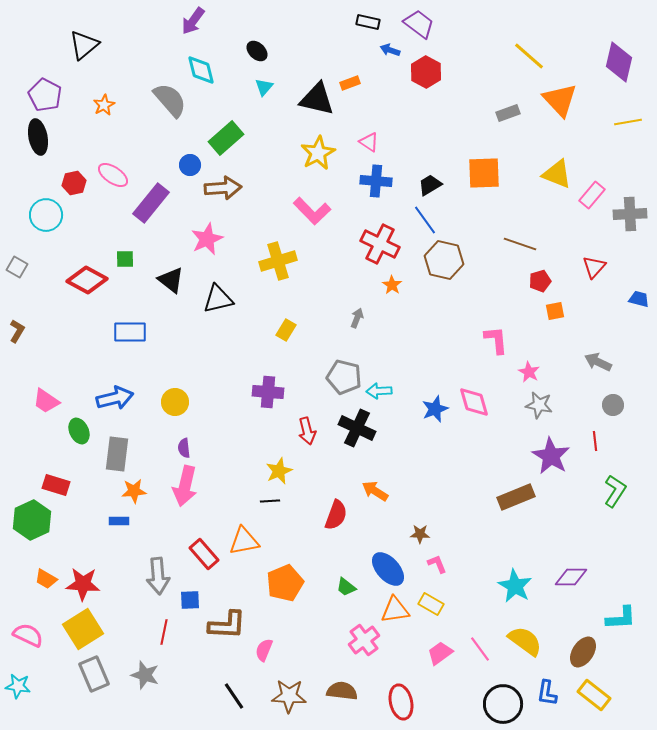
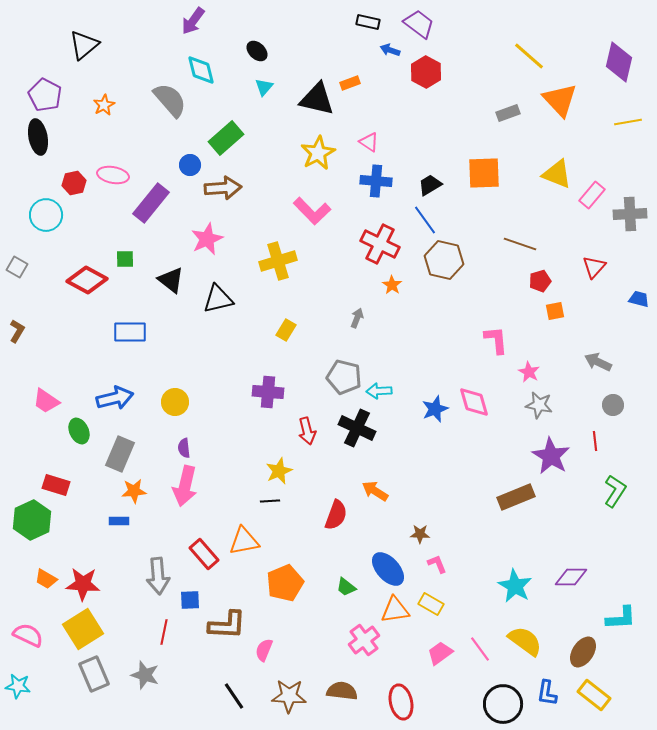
pink ellipse at (113, 175): rotated 24 degrees counterclockwise
gray rectangle at (117, 454): moved 3 px right; rotated 16 degrees clockwise
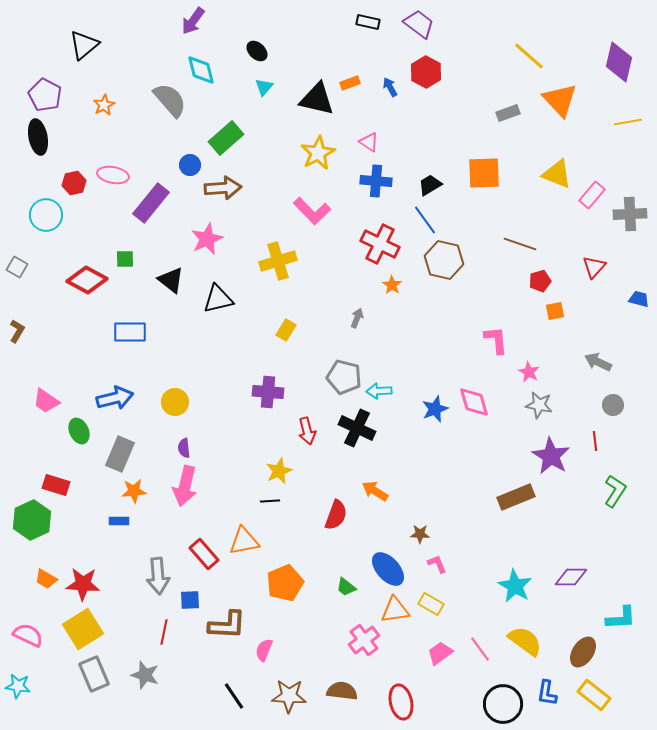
blue arrow at (390, 50): moved 37 px down; rotated 42 degrees clockwise
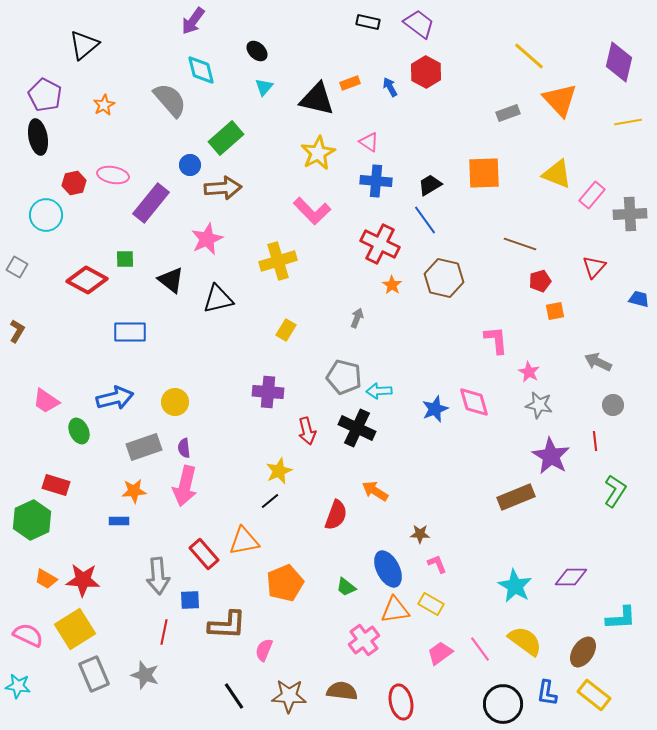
brown hexagon at (444, 260): moved 18 px down
gray rectangle at (120, 454): moved 24 px right, 7 px up; rotated 48 degrees clockwise
black line at (270, 501): rotated 36 degrees counterclockwise
blue ellipse at (388, 569): rotated 15 degrees clockwise
red star at (83, 584): moved 4 px up
yellow square at (83, 629): moved 8 px left
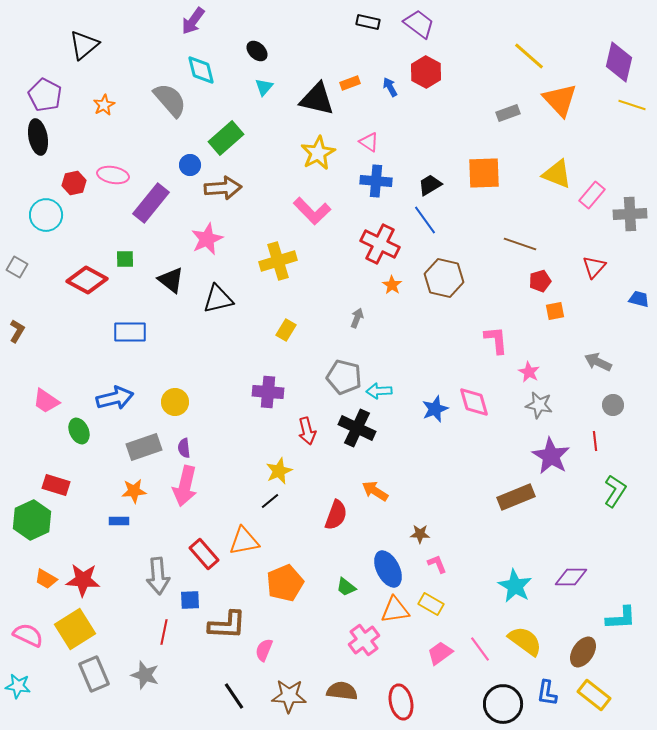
yellow line at (628, 122): moved 4 px right, 17 px up; rotated 28 degrees clockwise
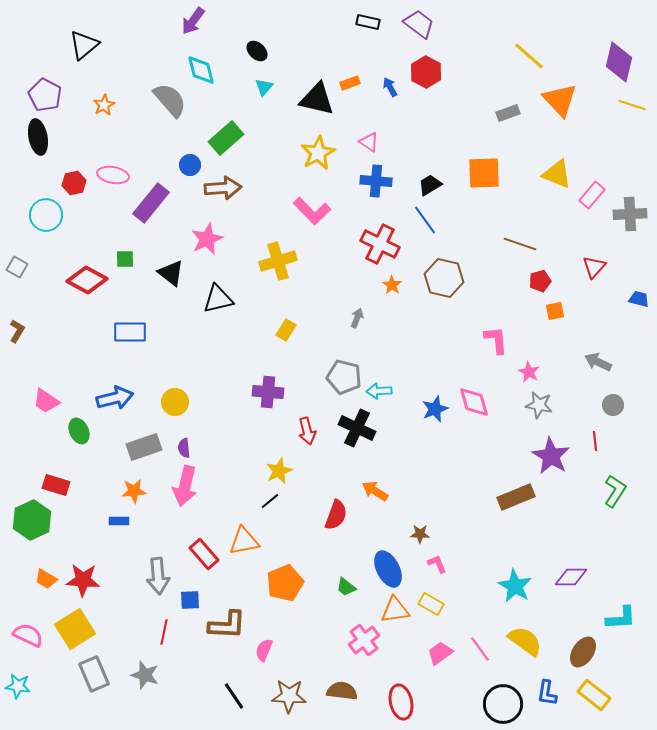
black triangle at (171, 280): moved 7 px up
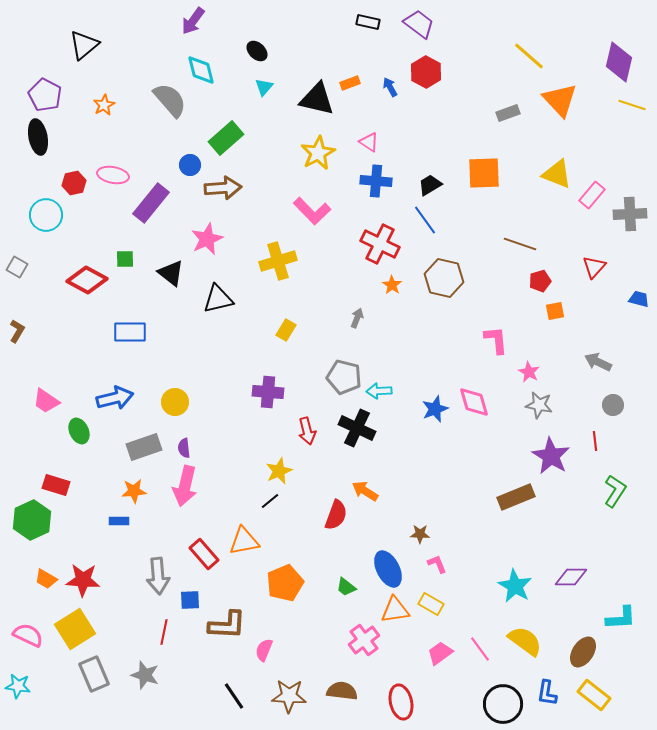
orange arrow at (375, 491): moved 10 px left
